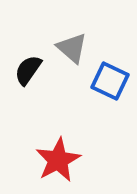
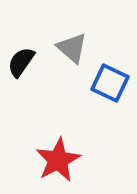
black semicircle: moved 7 px left, 8 px up
blue square: moved 2 px down
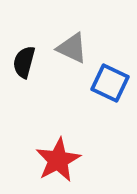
gray triangle: rotated 16 degrees counterclockwise
black semicircle: moved 3 px right; rotated 20 degrees counterclockwise
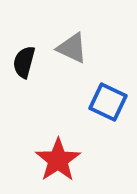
blue square: moved 2 px left, 19 px down
red star: rotated 6 degrees counterclockwise
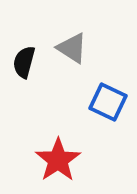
gray triangle: rotated 8 degrees clockwise
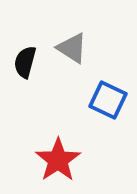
black semicircle: moved 1 px right
blue square: moved 2 px up
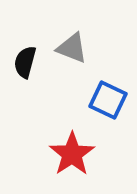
gray triangle: rotated 12 degrees counterclockwise
red star: moved 14 px right, 6 px up
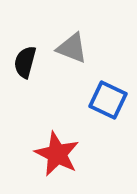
red star: moved 15 px left; rotated 12 degrees counterclockwise
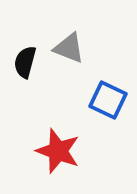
gray triangle: moved 3 px left
red star: moved 1 px right, 3 px up; rotated 6 degrees counterclockwise
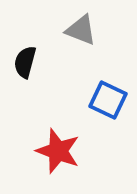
gray triangle: moved 12 px right, 18 px up
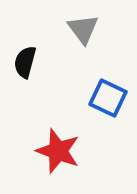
gray triangle: moved 2 px right, 1 px up; rotated 32 degrees clockwise
blue square: moved 2 px up
